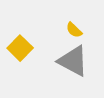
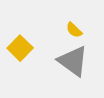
gray triangle: rotated 8 degrees clockwise
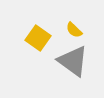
yellow square: moved 18 px right, 10 px up; rotated 10 degrees counterclockwise
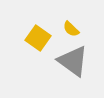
yellow semicircle: moved 3 px left, 1 px up
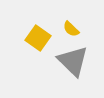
gray triangle: rotated 8 degrees clockwise
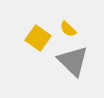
yellow semicircle: moved 3 px left
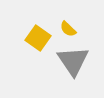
gray triangle: rotated 12 degrees clockwise
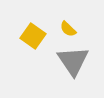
yellow square: moved 5 px left, 2 px up
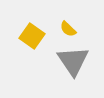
yellow square: moved 1 px left
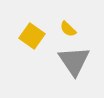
gray triangle: moved 1 px right
